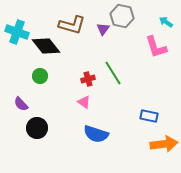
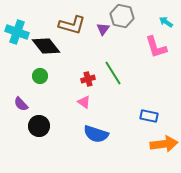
black circle: moved 2 px right, 2 px up
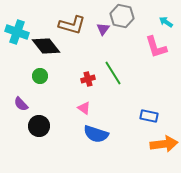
pink triangle: moved 6 px down
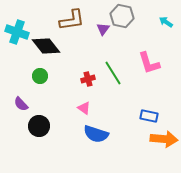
brown L-shape: moved 5 px up; rotated 24 degrees counterclockwise
pink L-shape: moved 7 px left, 16 px down
orange arrow: moved 5 px up; rotated 12 degrees clockwise
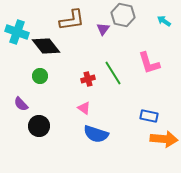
gray hexagon: moved 1 px right, 1 px up
cyan arrow: moved 2 px left, 1 px up
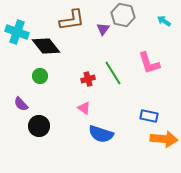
blue semicircle: moved 5 px right
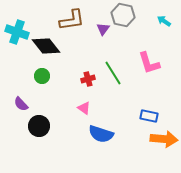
green circle: moved 2 px right
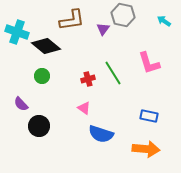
black diamond: rotated 12 degrees counterclockwise
orange arrow: moved 18 px left, 10 px down
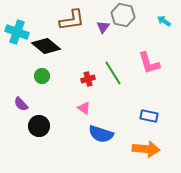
purple triangle: moved 2 px up
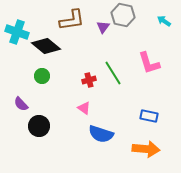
red cross: moved 1 px right, 1 px down
